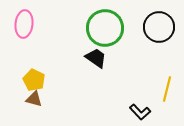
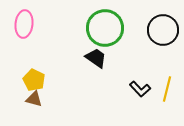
black circle: moved 4 px right, 3 px down
black L-shape: moved 23 px up
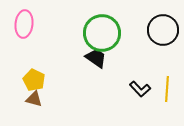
green circle: moved 3 px left, 5 px down
yellow line: rotated 10 degrees counterclockwise
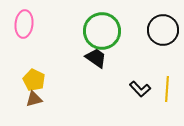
green circle: moved 2 px up
brown triangle: rotated 30 degrees counterclockwise
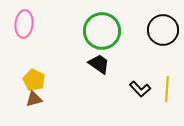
black trapezoid: moved 3 px right, 6 px down
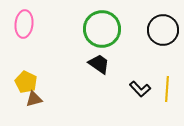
green circle: moved 2 px up
yellow pentagon: moved 8 px left, 2 px down
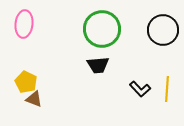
black trapezoid: moved 1 px left, 1 px down; rotated 140 degrees clockwise
brown triangle: rotated 36 degrees clockwise
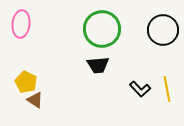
pink ellipse: moved 3 px left
yellow line: rotated 15 degrees counterclockwise
brown triangle: moved 1 px right, 1 px down; rotated 12 degrees clockwise
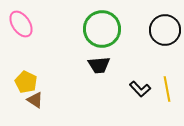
pink ellipse: rotated 40 degrees counterclockwise
black circle: moved 2 px right
black trapezoid: moved 1 px right
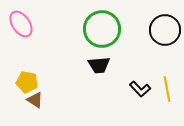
yellow pentagon: moved 1 px right; rotated 15 degrees counterclockwise
